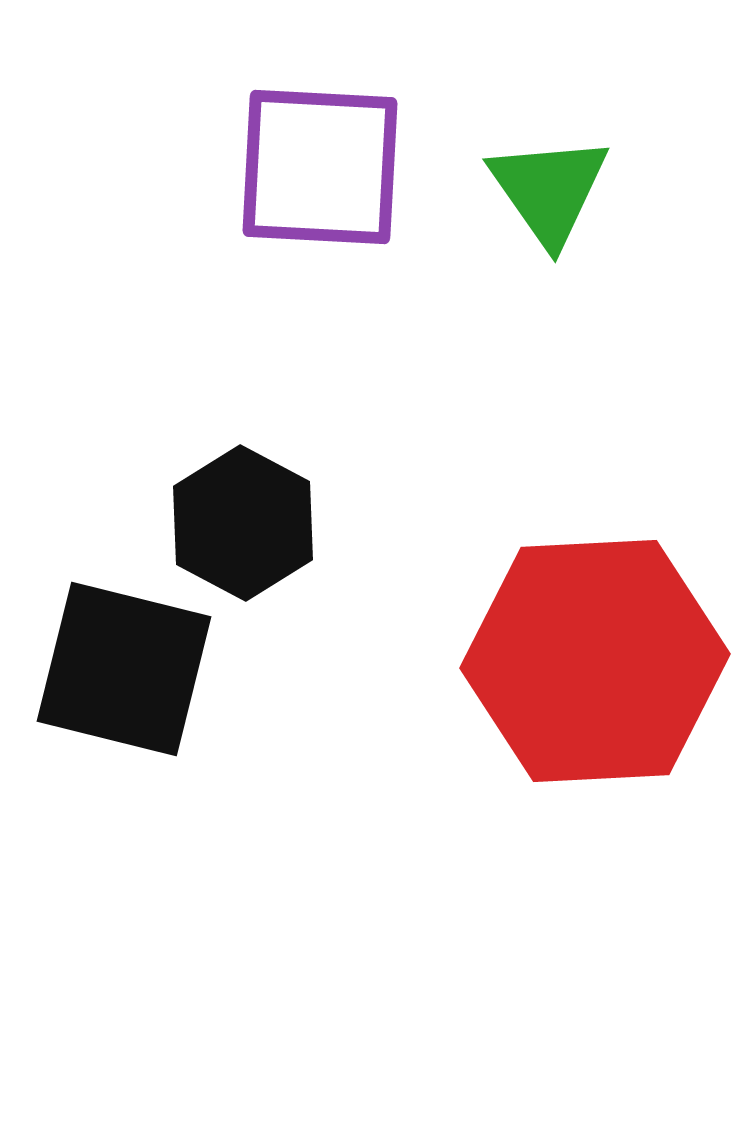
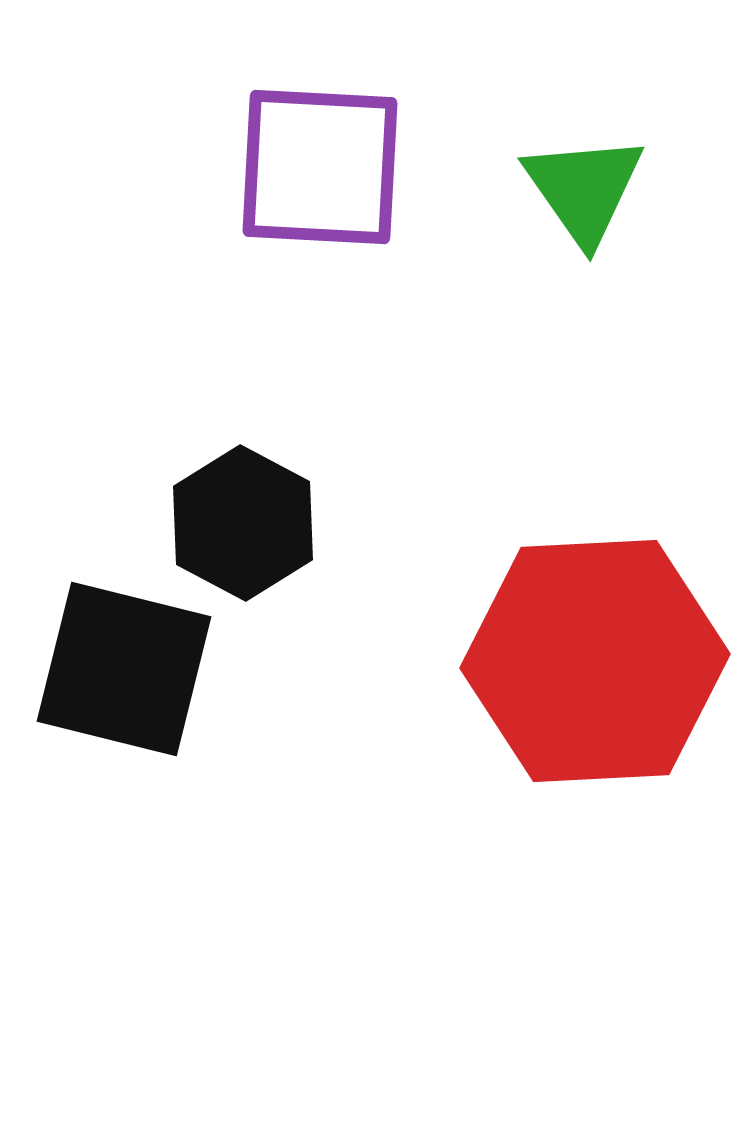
green triangle: moved 35 px right, 1 px up
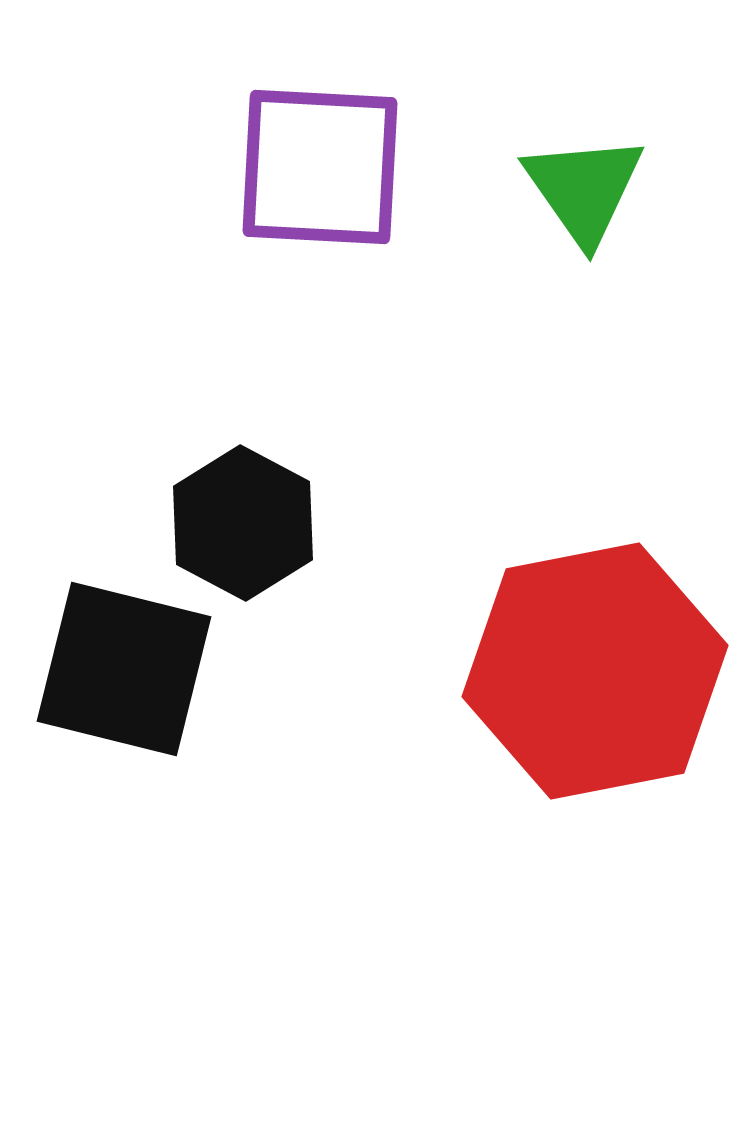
red hexagon: moved 10 px down; rotated 8 degrees counterclockwise
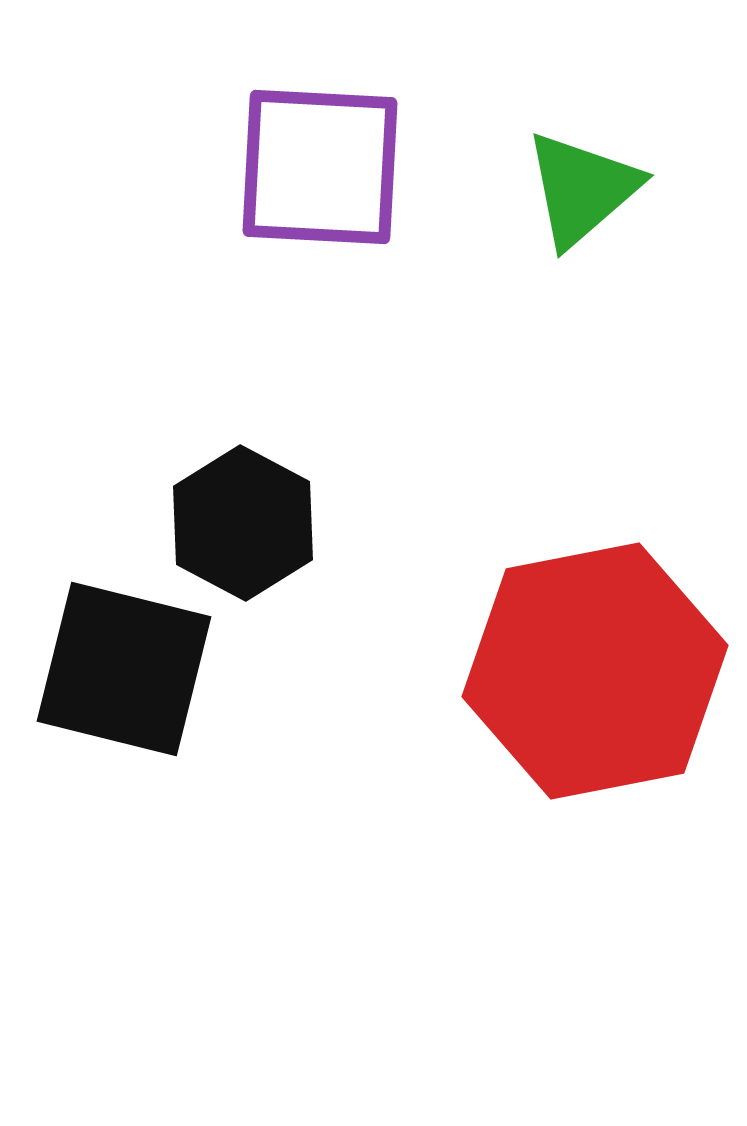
green triangle: moved 2 px left; rotated 24 degrees clockwise
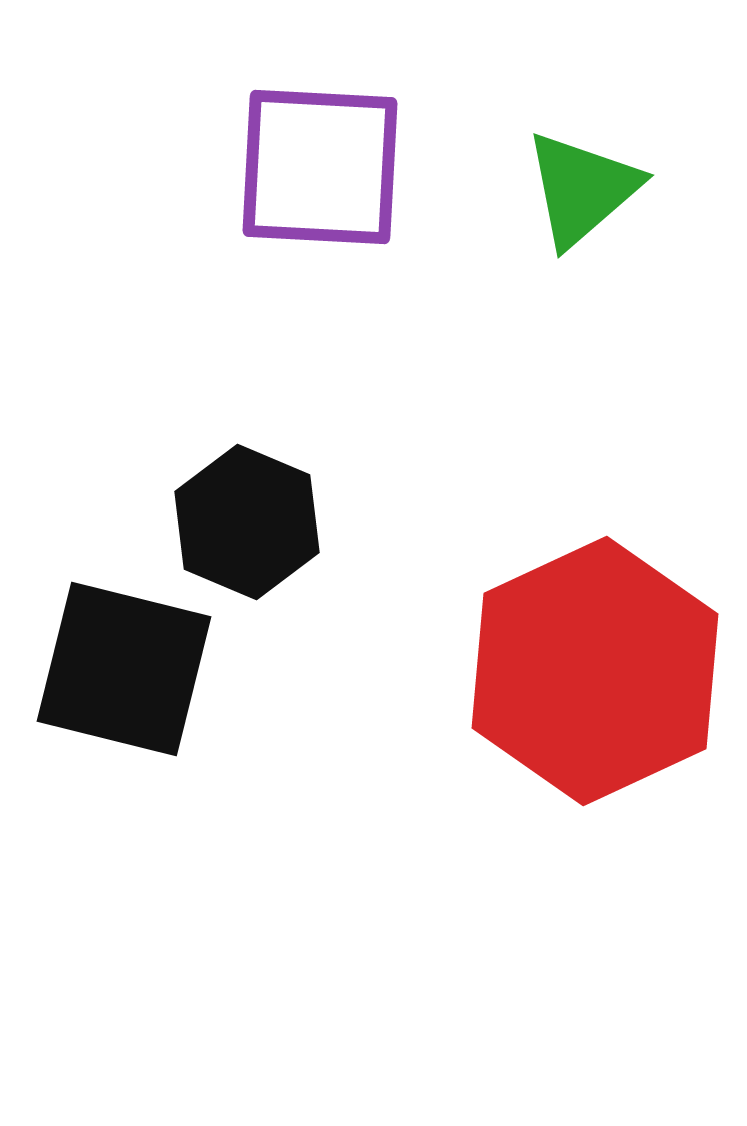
black hexagon: moved 4 px right, 1 px up; rotated 5 degrees counterclockwise
red hexagon: rotated 14 degrees counterclockwise
